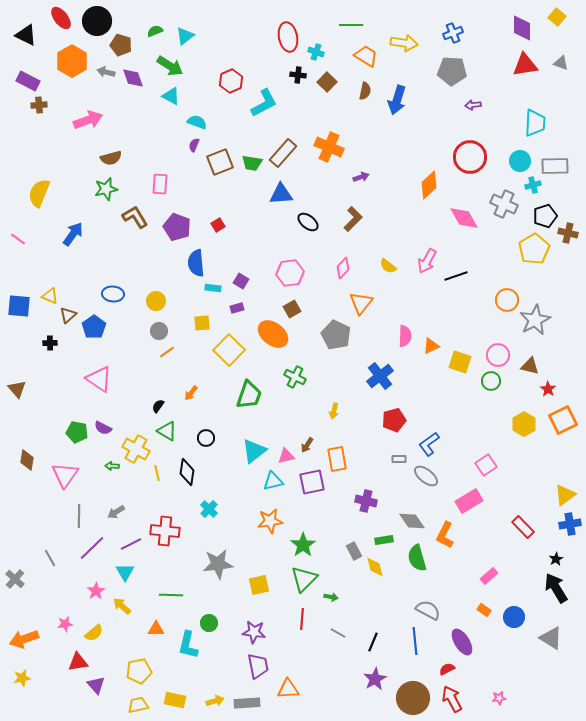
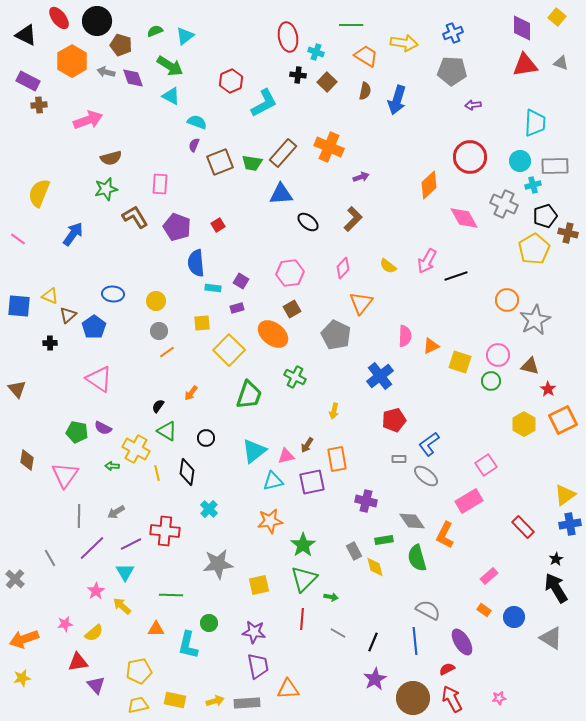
red ellipse at (61, 18): moved 2 px left
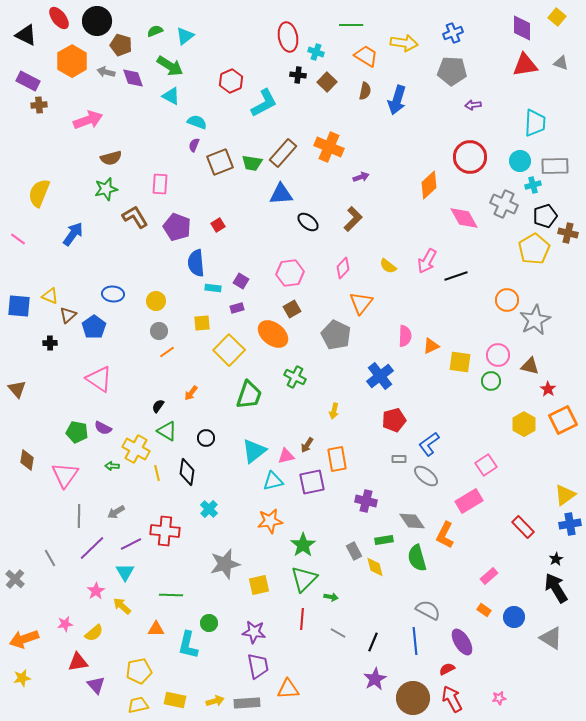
yellow square at (460, 362): rotated 10 degrees counterclockwise
gray star at (218, 564): moved 7 px right; rotated 8 degrees counterclockwise
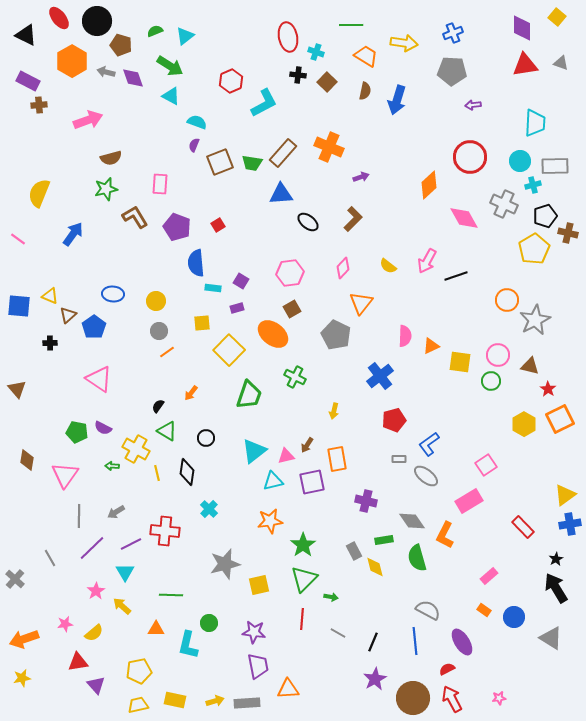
orange square at (563, 420): moved 3 px left, 1 px up
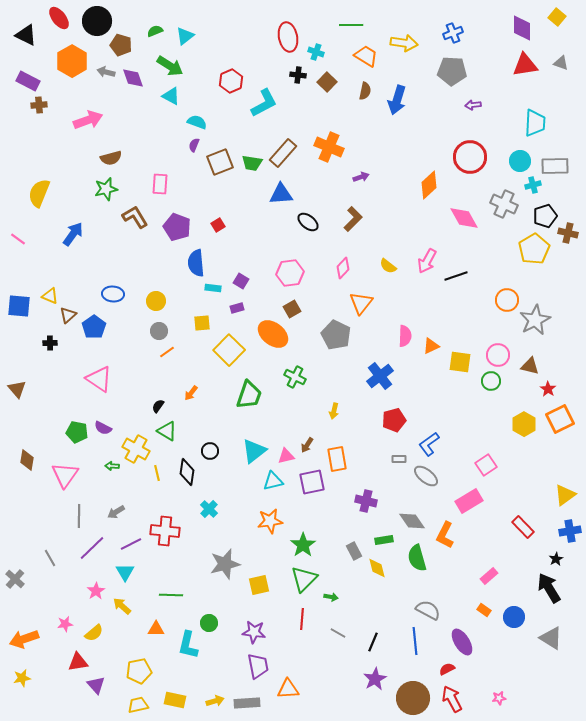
black circle at (206, 438): moved 4 px right, 13 px down
blue cross at (570, 524): moved 7 px down
yellow diamond at (375, 567): moved 2 px right, 1 px down
black arrow at (556, 588): moved 7 px left
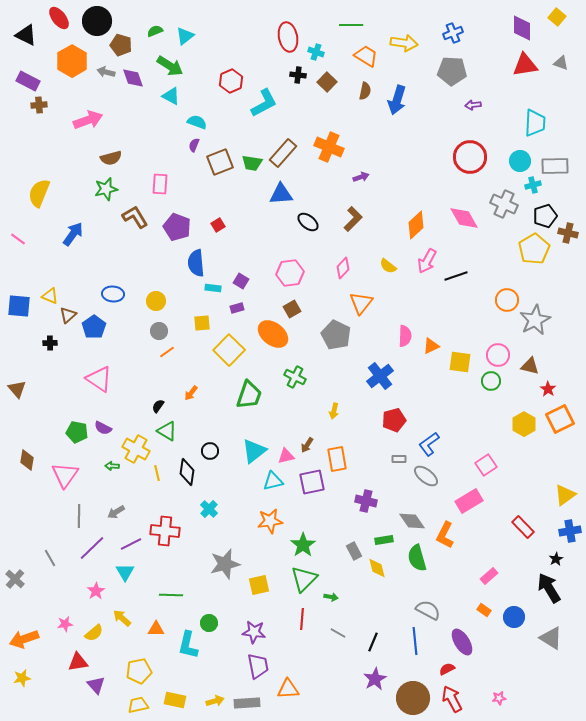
orange diamond at (429, 185): moved 13 px left, 40 px down
yellow arrow at (122, 606): moved 12 px down
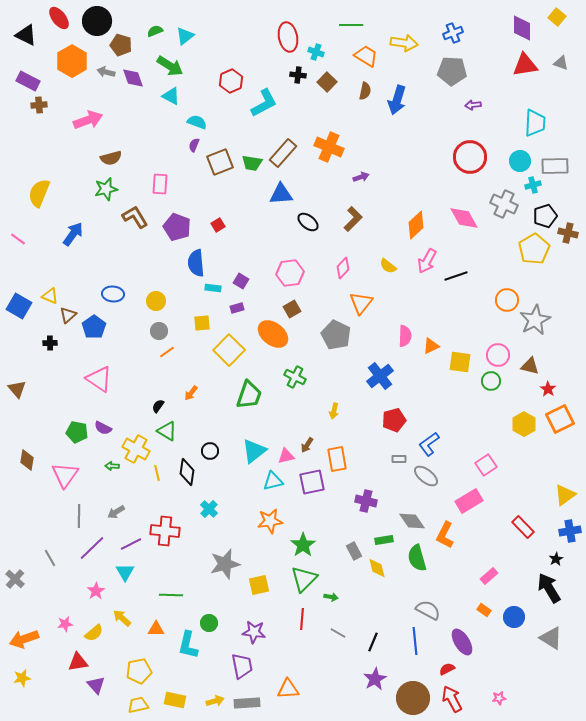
blue square at (19, 306): rotated 25 degrees clockwise
purple trapezoid at (258, 666): moved 16 px left
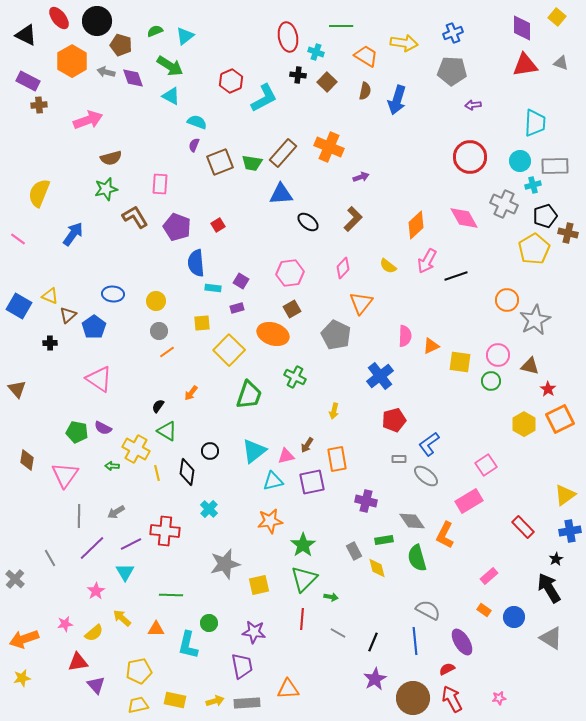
green line at (351, 25): moved 10 px left, 1 px down
cyan L-shape at (264, 103): moved 5 px up
orange ellipse at (273, 334): rotated 20 degrees counterclockwise
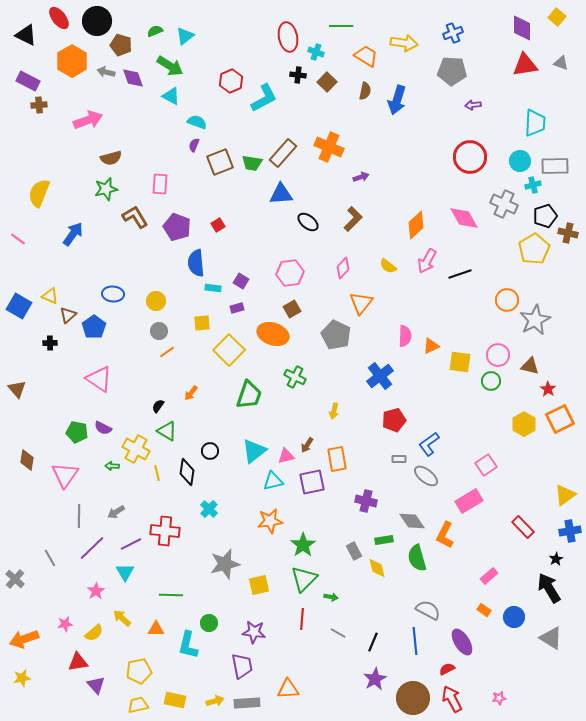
black line at (456, 276): moved 4 px right, 2 px up
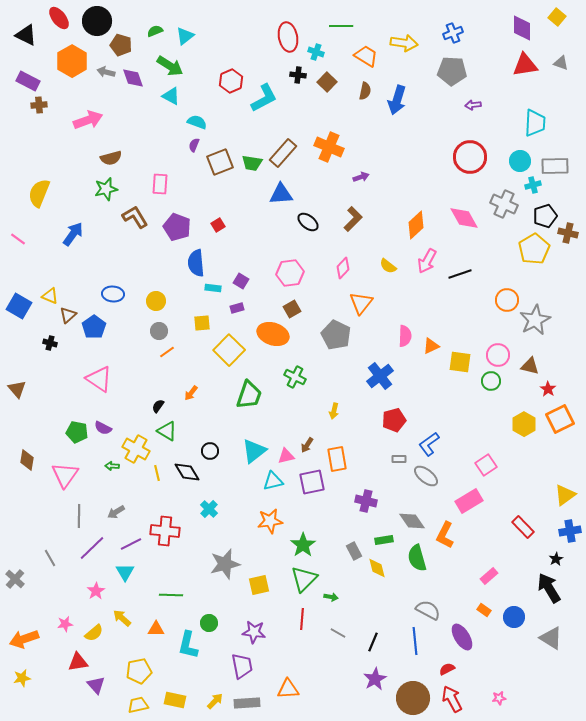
black cross at (50, 343): rotated 16 degrees clockwise
black diamond at (187, 472): rotated 40 degrees counterclockwise
purple ellipse at (462, 642): moved 5 px up
yellow arrow at (215, 701): rotated 30 degrees counterclockwise
